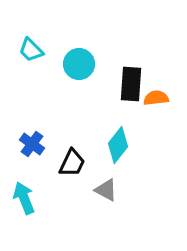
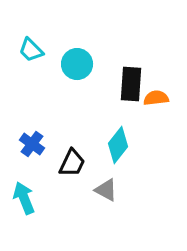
cyan circle: moved 2 px left
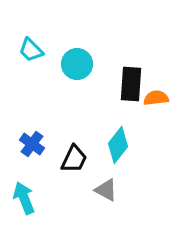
black trapezoid: moved 2 px right, 4 px up
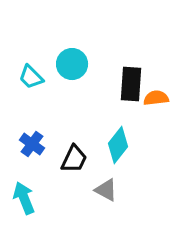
cyan trapezoid: moved 27 px down
cyan circle: moved 5 px left
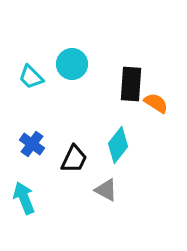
orange semicircle: moved 5 px down; rotated 40 degrees clockwise
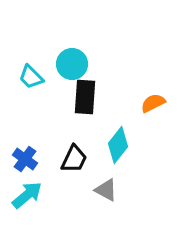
black rectangle: moved 46 px left, 13 px down
orange semicircle: moved 3 px left; rotated 60 degrees counterclockwise
blue cross: moved 7 px left, 15 px down
cyan arrow: moved 3 px right, 3 px up; rotated 72 degrees clockwise
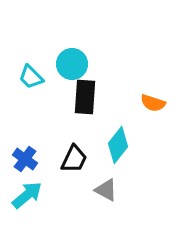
orange semicircle: rotated 135 degrees counterclockwise
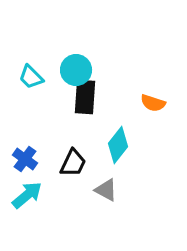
cyan circle: moved 4 px right, 6 px down
black trapezoid: moved 1 px left, 4 px down
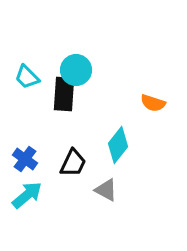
cyan trapezoid: moved 4 px left
black rectangle: moved 21 px left, 3 px up
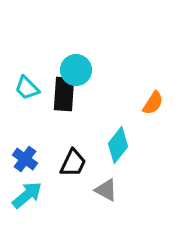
cyan trapezoid: moved 11 px down
orange semicircle: rotated 75 degrees counterclockwise
